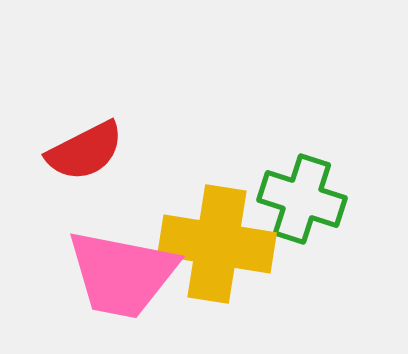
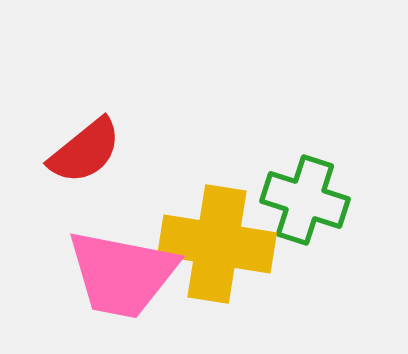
red semicircle: rotated 12 degrees counterclockwise
green cross: moved 3 px right, 1 px down
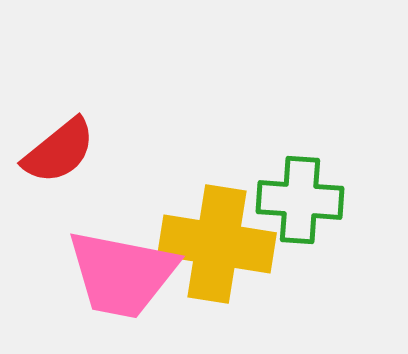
red semicircle: moved 26 px left
green cross: moved 5 px left; rotated 14 degrees counterclockwise
